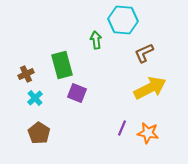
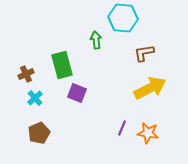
cyan hexagon: moved 2 px up
brown L-shape: rotated 15 degrees clockwise
brown pentagon: rotated 15 degrees clockwise
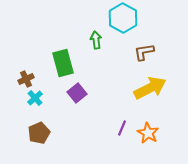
cyan hexagon: rotated 24 degrees clockwise
brown L-shape: moved 1 px up
green rectangle: moved 1 px right, 2 px up
brown cross: moved 5 px down
purple square: rotated 30 degrees clockwise
orange star: rotated 20 degrees clockwise
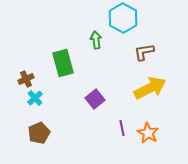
purple square: moved 18 px right, 6 px down
purple line: rotated 35 degrees counterclockwise
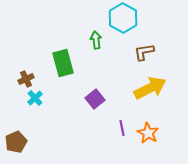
brown pentagon: moved 23 px left, 9 px down
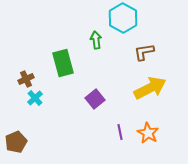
purple line: moved 2 px left, 4 px down
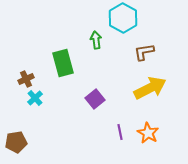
brown pentagon: rotated 15 degrees clockwise
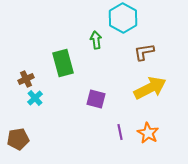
purple square: moved 1 px right; rotated 36 degrees counterclockwise
brown pentagon: moved 2 px right, 3 px up
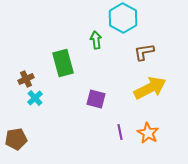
brown pentagon: moved 2 px left
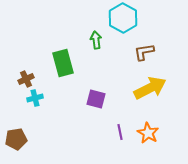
cyan cross: rotated 28 degrees clockwise
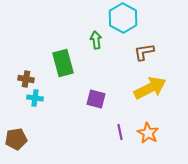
brown cross: rotated 35 degrees clockwise
cyan cross: rotated 21 degrees clockwise
